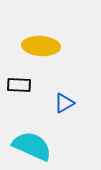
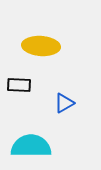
cyan semicircle: moved 1 px left; rotated 24 degrees counterclockwise
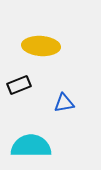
black rectangle: rotated 25 degrees counterclockwise
blue triangle: rotated 20 degrees clockwise
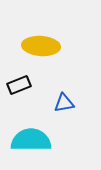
cyan semicircle: moved 6 px up
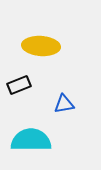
blue triangle: moved 1 px down
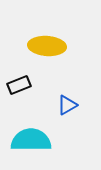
yellow ellipse: moved 6 px right
blue triangle: moved 3 px right, 1 px down; rotated 20 degrees counterclockwise
